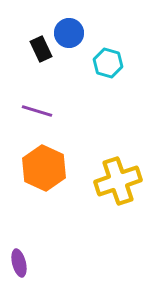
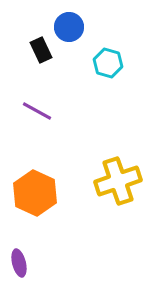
blue circle: moved 6 px up
black rectangle: moved 1 px down
purple line: rotated 12 degrees clockwise
orange hexagon: moved 9 px left, 25 px down
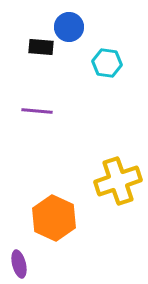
black rectangle: moved 3 px up; rotated 60 degrees counterclockwise
cyan hexagon: moved 1 px left; rotated 8 degrees counterclockwise
purple line: rotated 24 degrees counterclockwise
orange hexagon: moved 19 px right, 25 px down
purple ellipse: moved 1 px down
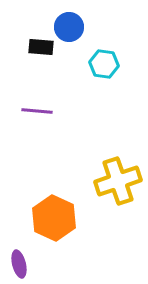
cyan hexagon: moved 3 px left, 1 px down
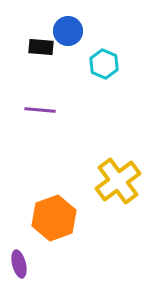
blue circle: moved 1 px left, 4 px down
cyan hexagon: rotated 16 degrees clockwise
purple line: moved 3 px right, 1 px up
yellow cross: rotated 18 degrees counterclockwise
orange hexagon: rotated 15 degrees clockwise
